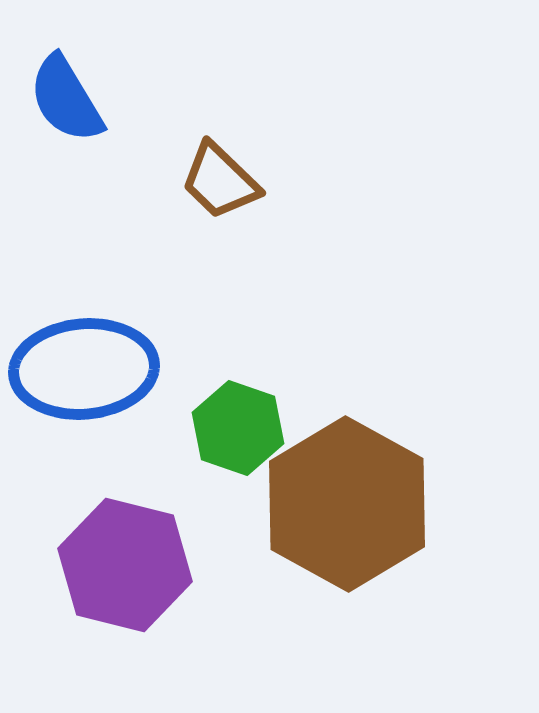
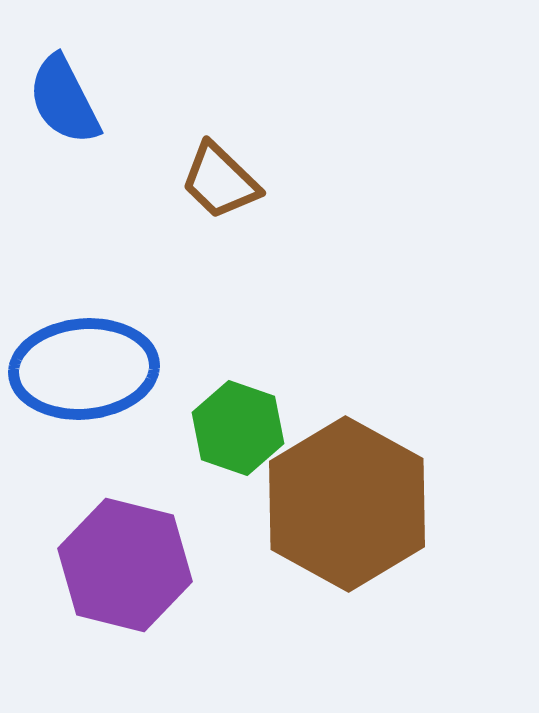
blue semicircle: moved 2 px left, 1 px down; rotated 4 degrees clockwise
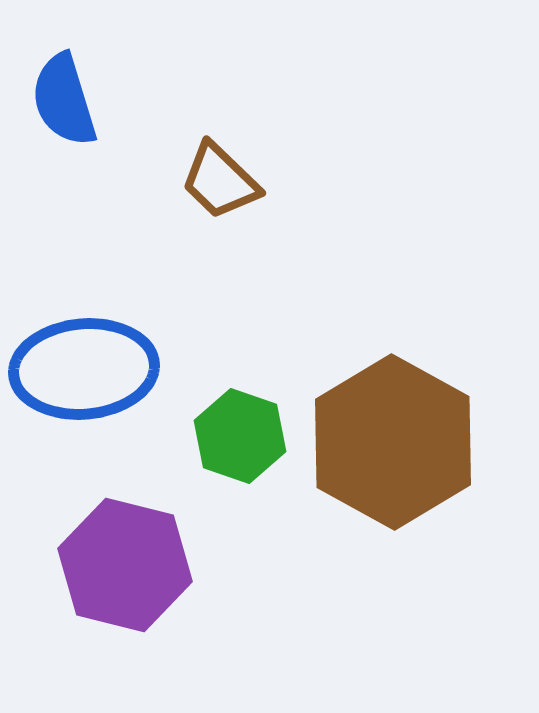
blue semicircle: rotated 10 degrees clockwise
green hexagon: moved 2 px right, 8 px down
brown hexagon: moved 46 px right, 62 px up
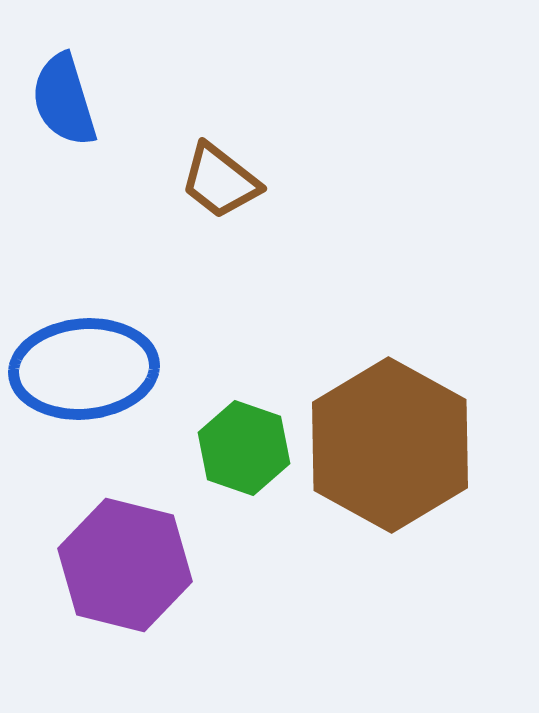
brown trapezoid: rotated 6 degrees counterclockwise
green hexagon: moved 4 px right, 12 px down
brown hexagon: moved 3 px left, 3 px down
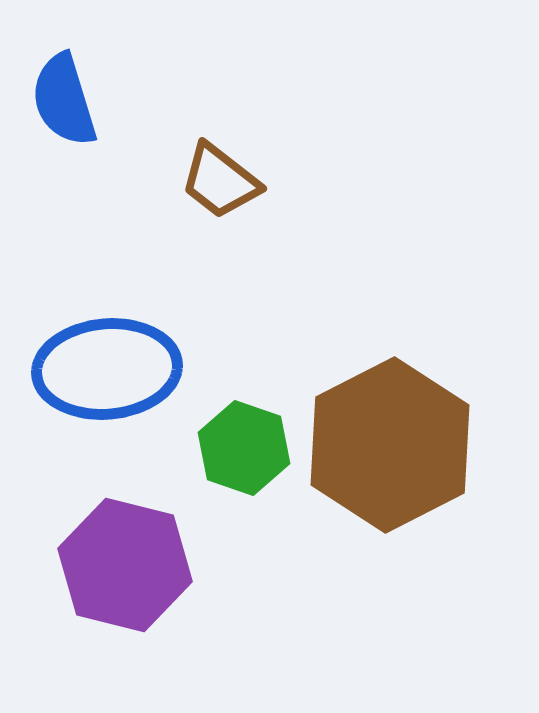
blue ellipse: moved 23 px right
brown hexagon: rotated 4 degrees clockwise
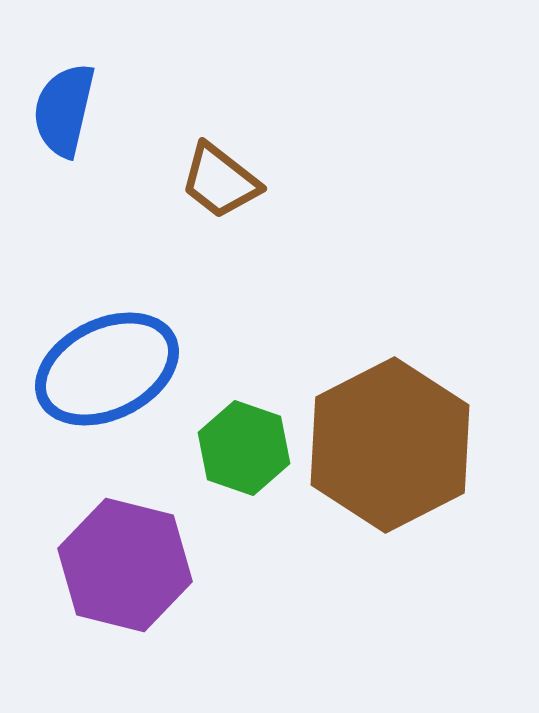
blue semicircle: moved 10 px down; rotated 30 degrees clockwise
blue ellipse: rotated 21 degrees counterclockwise
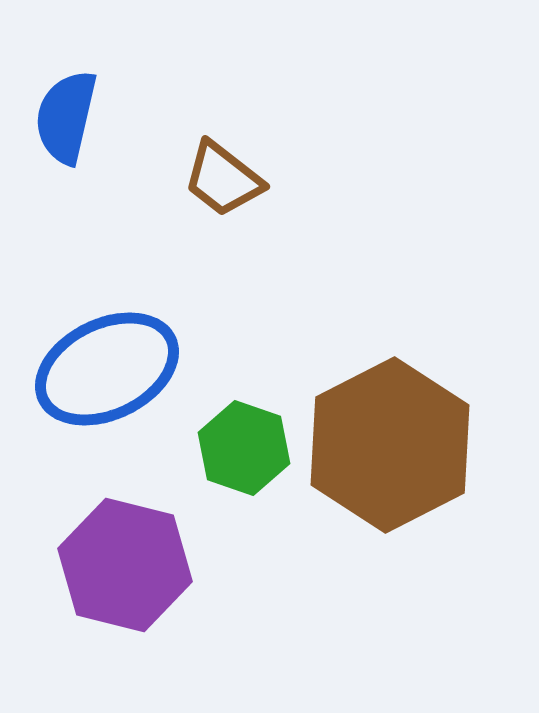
blue semicircle: moved 2 px right, 7 px down
brown trapezoid: moved 3 px right, 2 px up
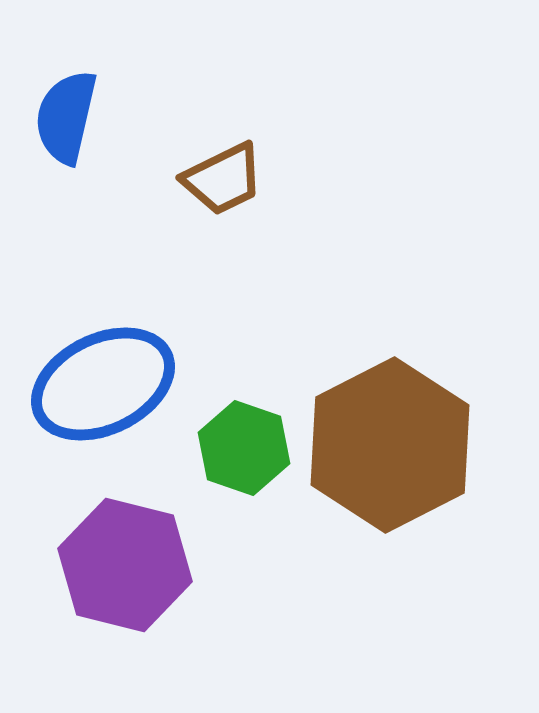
brown trapezoid: rotated 64 degrees counterclockwise
blue ellipse: moved 4 px left, 15 px down
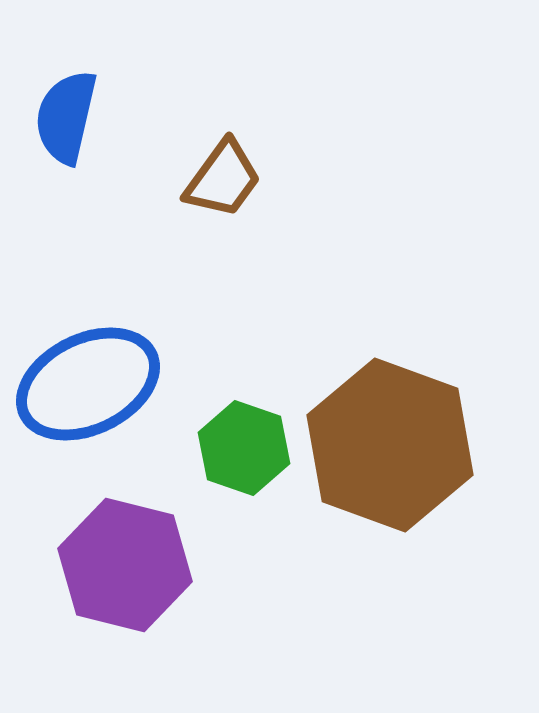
brown trapezoid: rotated 28 degrees counterclockwise
blue ellipse: moved 15 px left
brown hexagon: rotated 13 degrees counterclockwise
